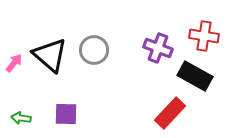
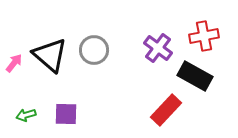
red cross: rotated 20 degrees counterclockwise
purple cross: rotated 16 degrees clockwise
red rectangle: moved 4 px left, 3 px up
green arrow: moved 5 px right, 3 px up; rotated 24 degrees counterclockwise
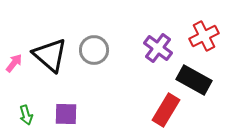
red cross: rotated 16 degrees counterclockwise
black rectangle: moved 1 px left, 4 px down
red rectangle: rotated 12 degrees counterclockwise
green arrow: rotated 90 degrees counterclockwise
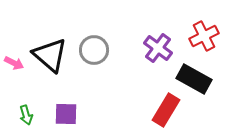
pink arrow: rotated 78 degrees clockwise
black rectangle: moved 1 px up
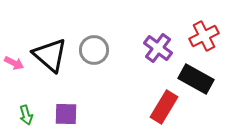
black rectangle: moved 2 px right
red rectangle: moved 2 px left, 3 px up
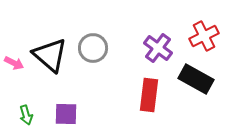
gray circle: moved 1 px left, 2 px up
red rectangle: moved 15 px left, 12 px up; rotated 24 degrees counterclockwise
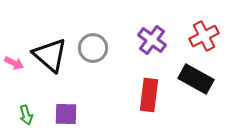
purple cross: moved 6 px left, 8 px up
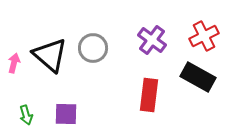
pink arrow: rotated 102 degrees counterclockwise
black rectangle: moved 2 px right, 2 px up
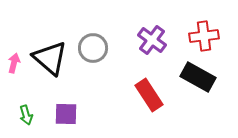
red cross: rotated 20 degrees clockwise
black triangle: moved 3 px down
red rectangle: rotated 40 degrees counterclockwise
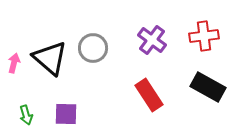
black rectangle: moved 10 px right, 10 px down
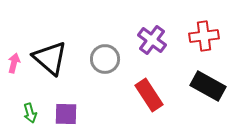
gray circle: moved 12 px right, 11 px down
black rectangle: moved 1 px up
green arrow: moved 4 px right, 2 px up
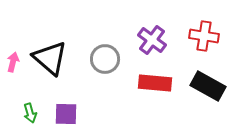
red cross: rotated 16 degrees clockwise
pink arrow: moved 1 px left, 1 px up
red rectangle: moved 6 px right, 12 px up; rotated 52 degrees counterclockwise
